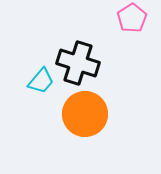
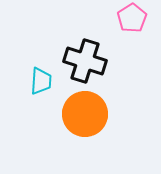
black cross: moved 7 px right, 2 px up
cyan trapezoid: rotated 36 degrees counterclockwise
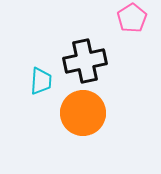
black cross: rotated 30 degrees counterclockwise
orange circle: moved 2 px left, 1 px up
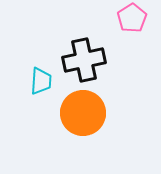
black cross: moved 1 px left, 1 px up
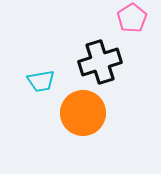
black cross: moved 16 px right, 2 px down; rotated 6 degrees counterclockwise
cyan trapezoid: rotated 76 degrees clockwise
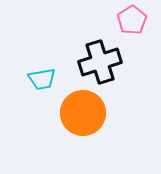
pink pentagon: moved 2 px down
cyan trapezoid: moved 1 px right, 2 px up
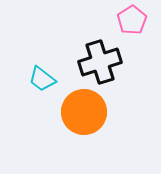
cyan trapezoid: rotated 48 degrees clockwise
orange circle: moved 1 px right, 1 px up
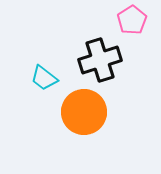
black cross: moved 2 px up
cyan trapezoid: moved 2 px right, 1 px up
